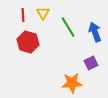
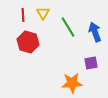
purple square: rotated 16 degrees clockwise
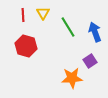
red hexagon: moved 2 px left, 4 px down
purple square: moved 1 px left, 2 px up; rotated 24 degrees counterclockwise
orange star: moved 5 px up
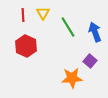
red hexagon: rotated 10 degrees clockwise
purple square: rotated 16 degrees counterclockwise
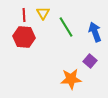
red line: moved 1 px right
green line: moved 2 px left
red hexagon: moved 2 px left, 9 px up; rotated 20 degrees counterclockwise
orange star: moved 1 px left, 1 px down
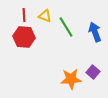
yellow triangle: moved 2 px right, 3 px down; rotated 40 degrees counterclockwise
purple square: moved 3 px right, 11 px down
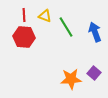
purple square: moved 1 px right, 1 px down
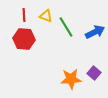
yellow triangle: moved 1 px right
blue arrow: rotated 84 degrees clockwise
red hexagon: moved 2 px down
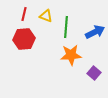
red line: moved 1 px up; rotated 16 degrees clockwise
green line: rotated 35 degrees clockwise
red hexagon: rotated 10 degrees counterclockwise
orange star: moved 24 px up
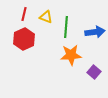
yellow triangle: moved 1 px down
blue arrow: rotated 18 degrees clockwise
red hexagon: rotated 20 degrees counterclockwise
purple square: moved 1 px up
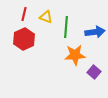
orange star: moved 4 px right
